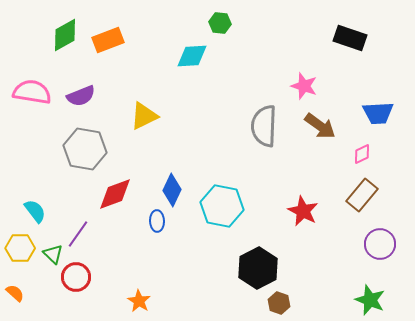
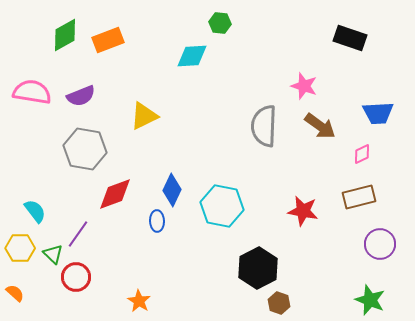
brown rectangle: moved 3 px left, 2 px down; rotated 36 degrees clockwise
red star: rotated 16 degrees counterclockwise
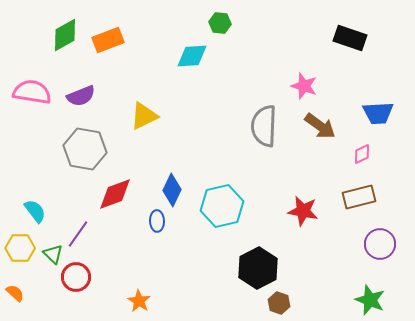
cyan hexagon: rotated 24 degrees counterclockwise
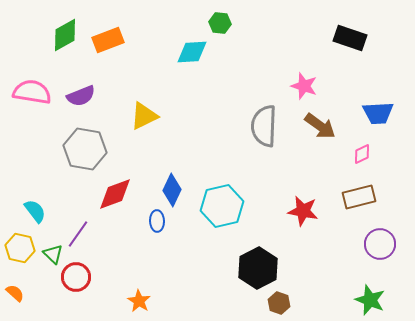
cyan diamond: moved 4 px up
yellow hexagon: rotated 12 degrees clockwise
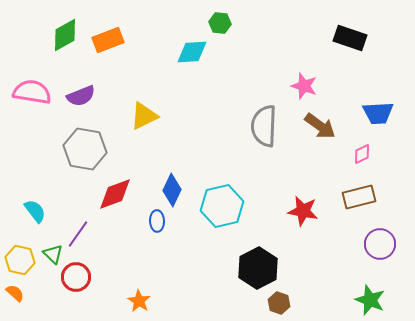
yellow hexagon: moved 12 px down
